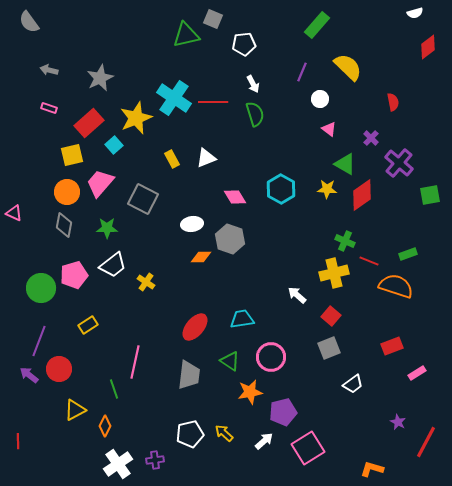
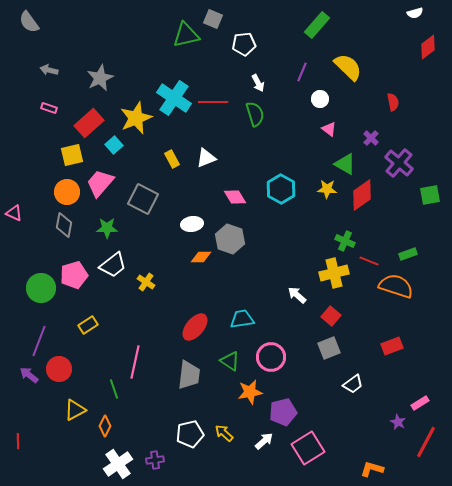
white arrow at (253, 84): moved 5 px right, 1 px up
pink rectangle at (417, 373): moved 3 px right, 30 px down
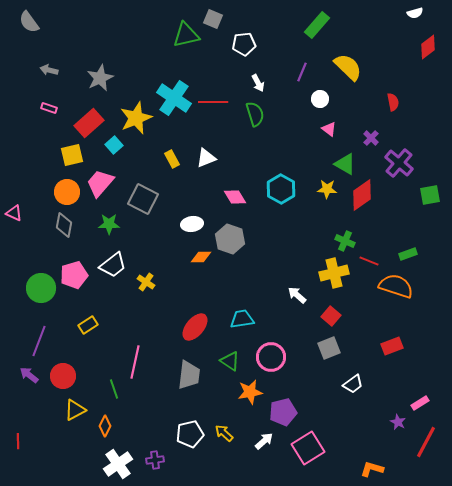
green star at (107, 228): moved 2 px right, 4 px up
red circle at (59, 369): moved 4 px right, 7 px down
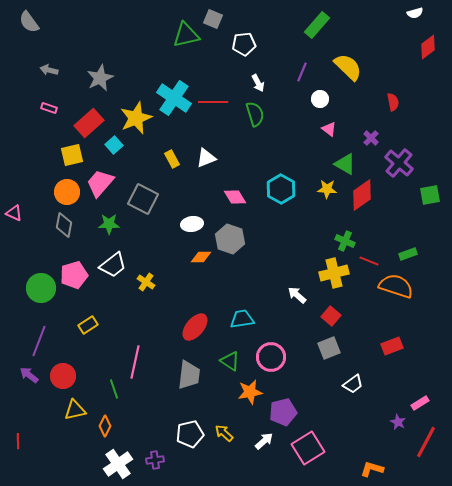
yellow triangle at (75, 410): rotated 15 degrees clockwise
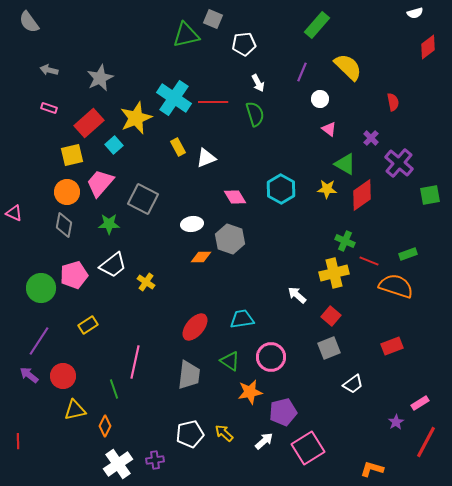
yellow rectangle at (172, 159): moved 6 px right, 12 px up
purple line at (39, 341): rotated 12 degrees clockwise
purple star at (398, 422): moved 2 px left; rotated 14 degrees clockwise
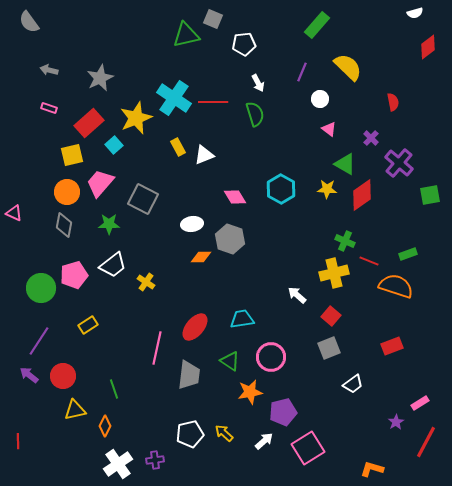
white triangle at (206, 158): moved 2 px left, 3 px up
pink line at (135, 362): moved 22 px right, 14 px up
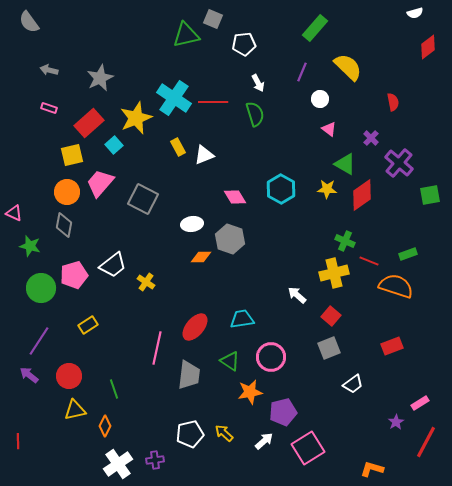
green rectangle at (317, 25): moved 2 px left, 3 px down
green star at (109, 224): moved 79 px left, 22 px down; rotated 15 degrees clockwise
red circle at (63, 376): moved 6 px right
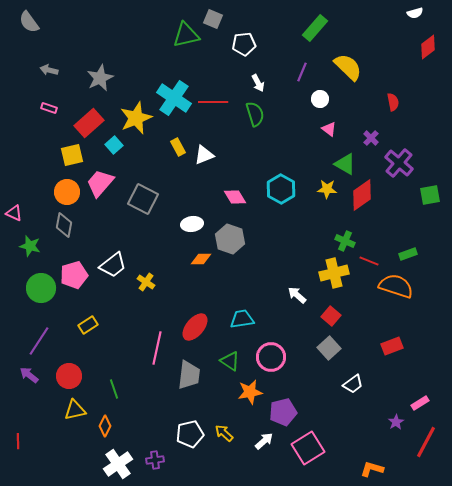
orange diamond at (201, 257): moved 2 px down
gray square at (329, 348): rotated 20 degrees counterclockwise
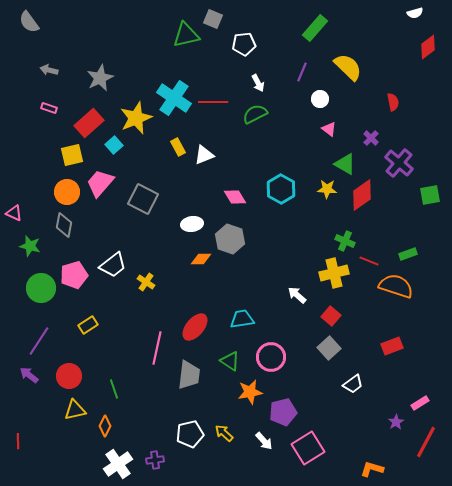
green semicircle at (255, 114): rotated 100 degrees counterclockwise
white arrow at (264, 441): rotated 90 degrees clockwise
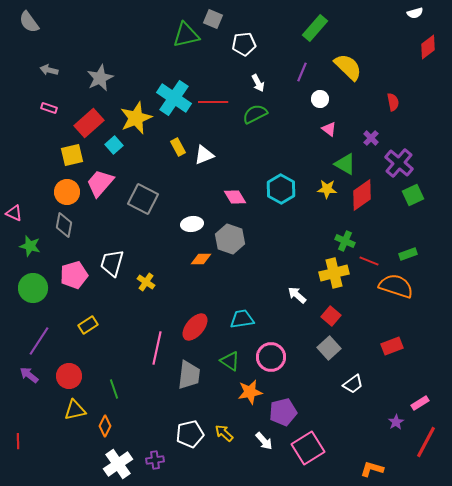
green square at (430, 195): moved 17 px left; rotated 15 degrees counterclockwise
white trapezoid at (113, 265): moved 1 px left, 2 px up; rotated 144 degrees clockwise
green circle at (41, 288): moved 8 px left
